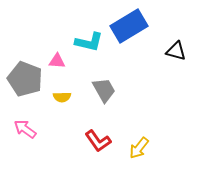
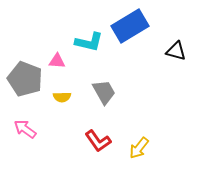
blue rectangle: moved 1 px right
gray trapezoid: moved 2 px down
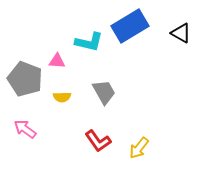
black triangle: moved 5 px right, 18 px up; rotated 15 degrees clockwise
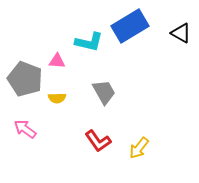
yellow semicircle: moved 5 px left, 1 px down
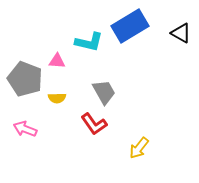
pink arrow: rotated 15 degrees counterclockwise
red L-shape: moved 4 px left, 17 px up
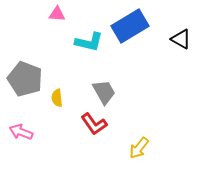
black triangle: moved 6 px down
pink triangle: moved 47 px up
yellow semicircle: rotated 84 degrees clockwise
pink arrow: moved 4 px left, 3 px down
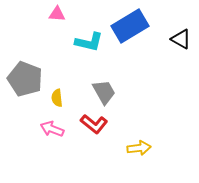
red L-shape: rotated 16 degrees counterclockwise
pink arrow: moved 31 px right, 3 px up
yellow arrow: rotated 135 degrees counterclockwise
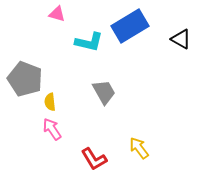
pink triangle: rotated 12 degrees clockwise
yellow semicircle: moved 7 px left, 4 px down
red L-shape: moved 35 px down; rotated 20 degrees clockwise
pink arrow: rotated 35 degrees clockwise
yellow arrow: rotated 120 degrees counterclockwise
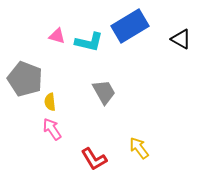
pink triangle: moved 22 px down
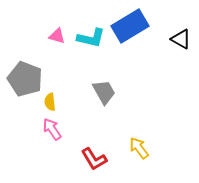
cyan L-shape: moved 2 px right, 4 px up
